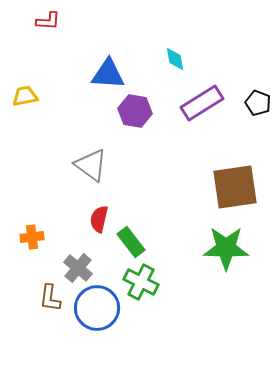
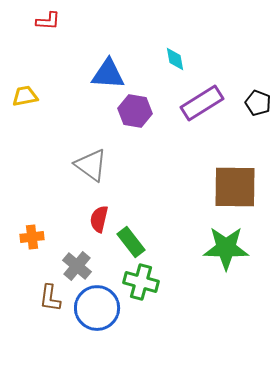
brown square: rotated 9 degrees clockwise
gray cross: moved 1 px left, 2 px up
green cross: rotated 12 degrees counterclockwise
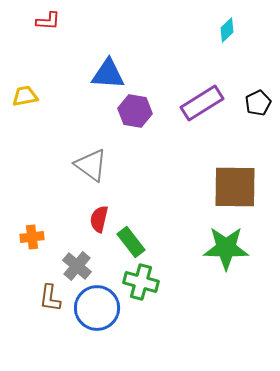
cyan diamond: moved 52 px right, 29 px up; rotated 55 degrees clockwise
black pentagon: rotated 25 degrees clockwise
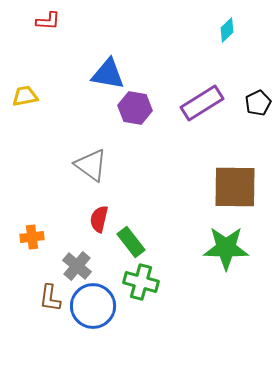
blue triangle: rotated 6 degrees clockwise
purple hexagon: moved 3 px up
blue circle: moved 4 px left, 2 px up
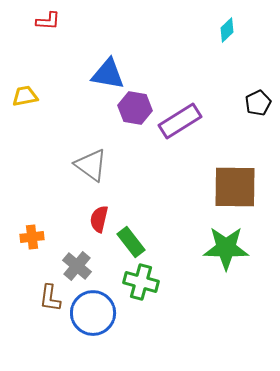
purple rectangle: moved 22 px left, 18 px down
blue circle: moved 7 px down
